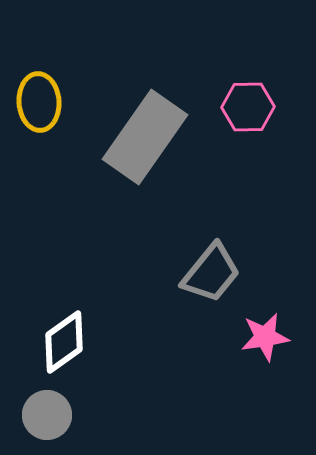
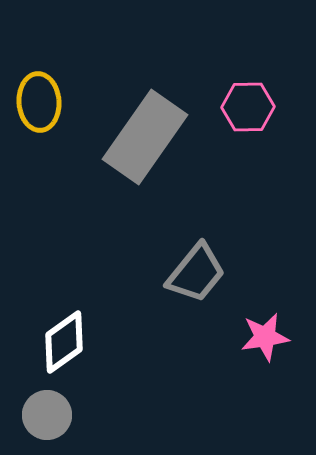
gray trapezoid: moved 15 px left
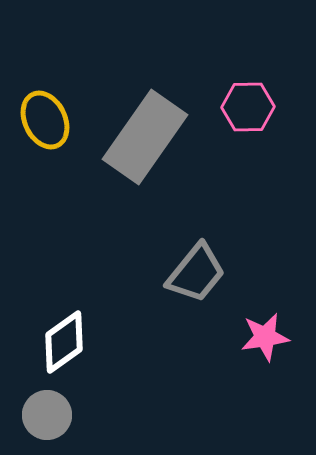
yellow ellipse: moved 6 px right, 18 px down; rotated 22 degrees counterclockwise
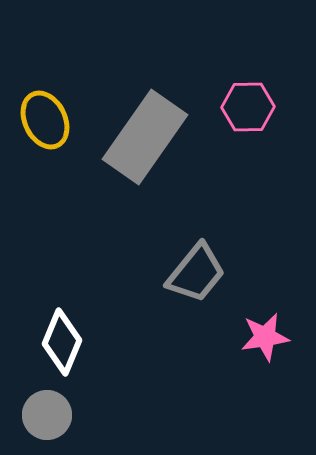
white diamond: moved 2 px left; rotated 32 degrees counterclockwise
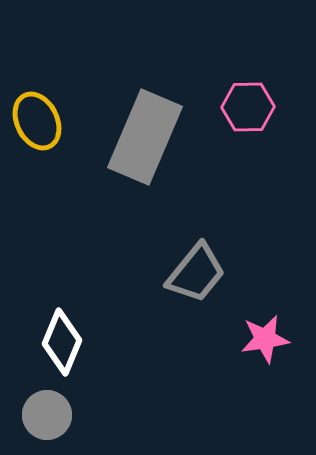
yellow ellipse: moved 8 px left, 1 px down
gray rectangle: rotated 12 degrees counterclockwise
pink star: moved 2 px down
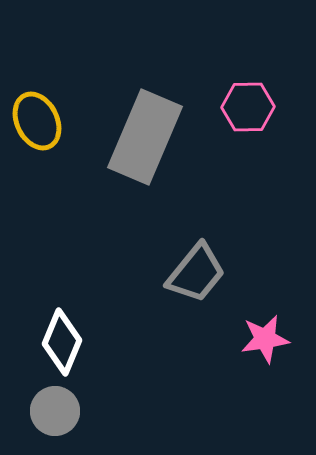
gray circle: moved 8 px right, 4 px up
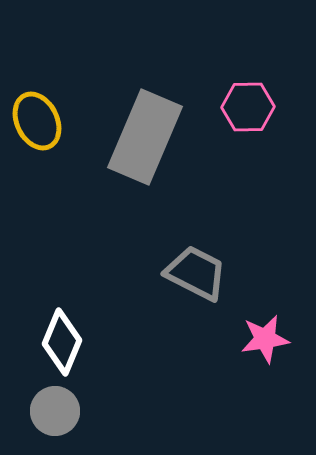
gray trapezoid: rotated 102 degrees counterclockwise
